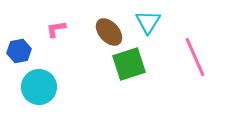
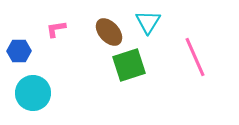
blue hexagon: rotated 10 degrees clockwise
green square: moved 1 px down
cyan circle: moved 6 px left, 6 px down
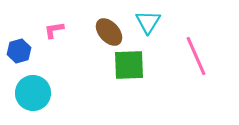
pink L-shape: moved 2 px left, 1 px down
blue hexagon: rotated 15 degrees counterclockwise
pink line: moved 1 px right, 1 px up
green square: rotated 16 degrees clockwise
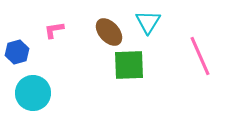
blue hexagon: moved 2 px left, 1 px down
pink line: moved 4 px right
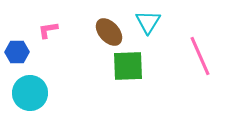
pink L-shape: moved 6 px left
blue hexagon: rotated 15 degrees clockwise
green square: moved 1 px left, 1 px down
cyan circle: moved 3 px left
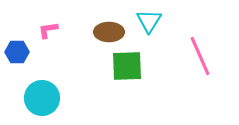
cyan triangle: moved 1 px right, 1 px up
brown ellipse: rotated 48 degrees counterclockwise
green square: moved 1 px left
cyan circle: moved 12 px right, 5 px down
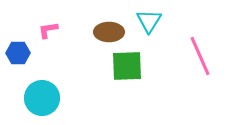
blue hexagon: moved 1 px right, 1 px down
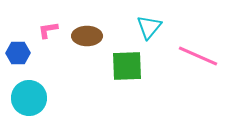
cyan triangle: moved 6 px down; rotated 8 degrees clockwise
brown ellipse: moved 22 px left, 4 px down
pink line: moved 2 px left; rotated 42 degrees counterclockwise
cyan circle: moved 13 px left
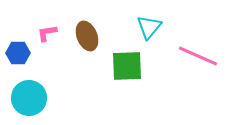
pink L-shape: moved 1 px left, 3 px down
brown ellipse: rotated 68 degrees clockwise
